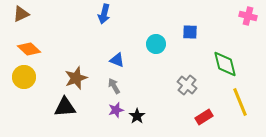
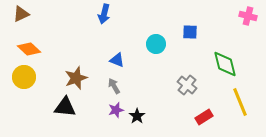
black triangle: rotated 10 degrees clockwise
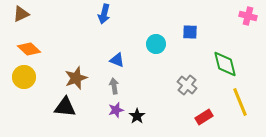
gray arrow: rotated 21 degrees clockwise
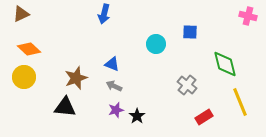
blue triangle: moved 5 px left, 4 px down
gray arrow: rotated 56 degrees counterclockwise
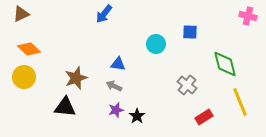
blue arrow: rotated 24 degrees clockwise
blue triangle: moved 6 px right; rotated 14 degrees counterclockwise
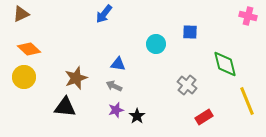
yellow line: moved 7 px right, 1 px up
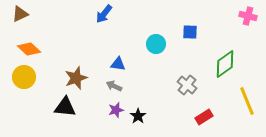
brown triangle: moved 1 px left
green diamond: rotated 68 degrees clockwise
black star: moved 1 px right
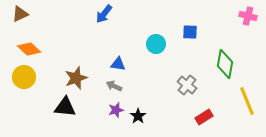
green diamond: rotated 44 degrees counterclockwise
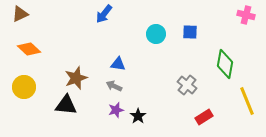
pink cross: moved 2 px left, 1 px up
cyan circle: moved 10 px up
yellow circle: moved 10 px down
black triangle: moved 1 px right, 2 px up
